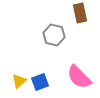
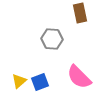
gray hexagon: moved 2 px left, 4 px down; rotated 10 degrees counterclockwise
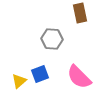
blue square: moved 8 px up
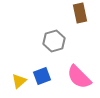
gray hexagon: moved 2 px right, 2 px down; rotated 20 degrees counterclockwise
blue square: moved 2 px right, 2 px down
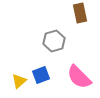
blue square: moved 1 px left, 1 px up
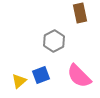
gray hexagon: rotated 10 degrees counterclockwise
pink semicircle: moved 1 px up
